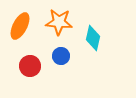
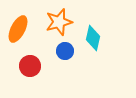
orange star: rotated 20 degrees counterclockwise
orange ellipse: moved 2 px left, 3 px down
blue circle: moved 4 px right, 5 px up
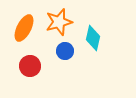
orange ellipse: moved 6 px right, 1 px up
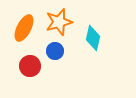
blue circle: moved 10 px left
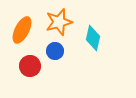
orange ellipse: moved 2 px left, 2 px down
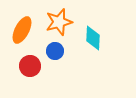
cyan diamond: rotated 10 degrees counterclockwise
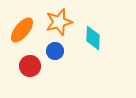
orange ellipse: rotated 12 degrees clockwise
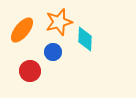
cyan diamond: moved 8 px left, 1 px down
blue circle: moved 2 px left, 1 px down
red circle: moved 5 px down
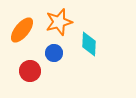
cyan diamond: moved 4 px right, 5 px down
blue circle: moved 1 px right, 1 px down
